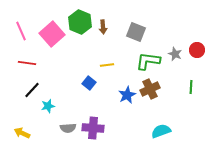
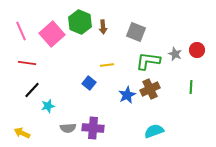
cyan semicircle: moved 7 px left
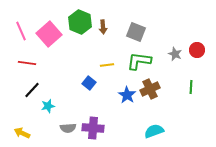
pink square: moved 3 px left
green L-shape: moved 9 px left
blue star: rotated 12 degrees counterclockwise
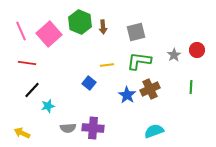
gray square: rotated 36 degrees counterclockwise
gray star: moved 1 px left, 1 px down; rotated 16 degrees clockwise
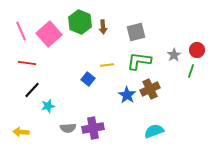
blue square: moved 1 px left, 4 px up
green line: moved 16 px up; rotated 16 degrees clockwise
purple cross: rotated 15 degrees counterclockwise
yellow arrow: moved 1 px left, 1 px up; rotated 21 degrees counterclockwise
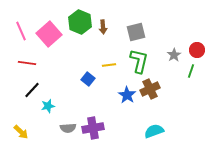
green L-shape: rotated 95 degrees clockwise
yellow line: moved 2 px right
yellow arrow: rotated 140 degrees counterclockwise
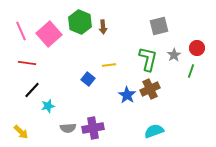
gray square: moved 23 px right, 6 px up
red circle: moved 2 px up
green L-shape: moved 9 px right, 2 px up
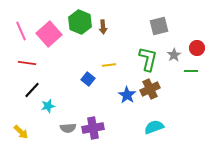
green line: rotated 72 degrees clockwise
cyan semicircle: moved 4 px up
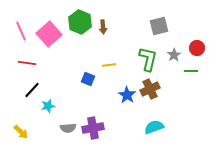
blue square: rotated 16 degrees counterclockwise
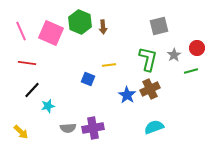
pink square: moved 2 px right, 1 px up; rotated 25 degrees counterclockwise
green line: rotated 16 degrees counterclockwise
